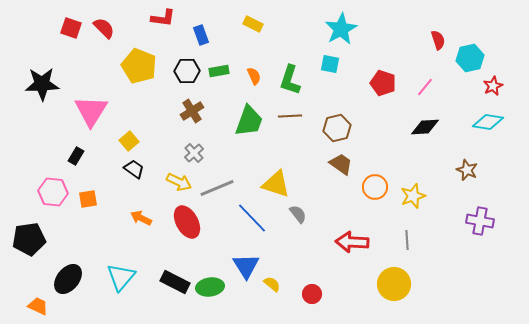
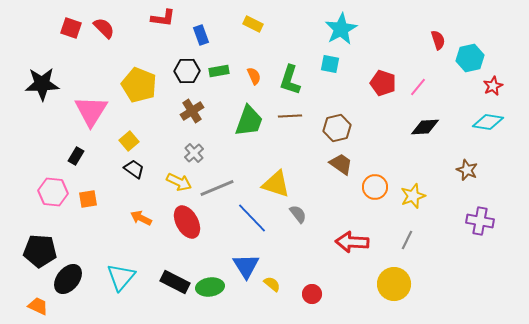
yellow pentagon at (139, 66): moved 19 px down
pink line at (425, 87): moved 7 px left
black pentagon at (29, 239): moved 11 px right, 12 px down; rotated 12 degrees clockwise
gray line at (407, 240): rotated 30 degrees clockwise
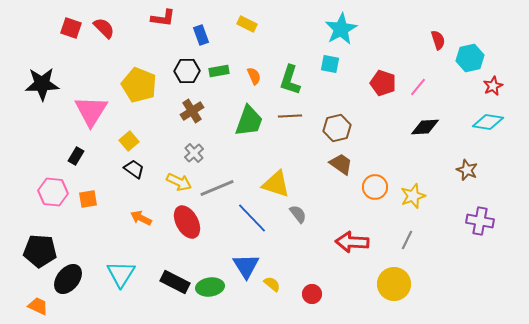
yellow rectangle at (253, 24): moved 6 px left
cyan triangle at (121, 277): moved 3 px up; rotated 8 degrees counterclockwise
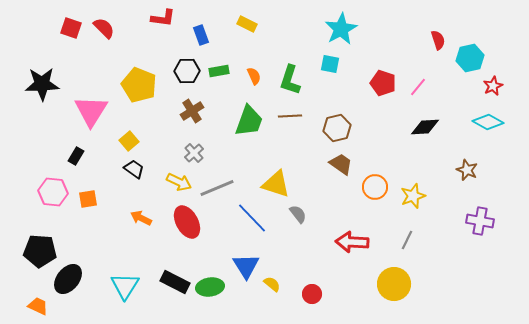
cyan diamond at (488, 122): rotated 20 degrees clockwise
cyan triangle at (121, 274): moved 4 px right, 12 px down
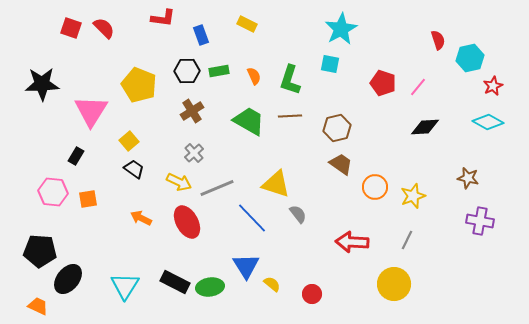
green trapezoid at (249, 121): rotated 80 degrees counterclockwise
brown star at (467, 170): moved 1 px right, 8 px down; rotated 10 degrees counterclockwise
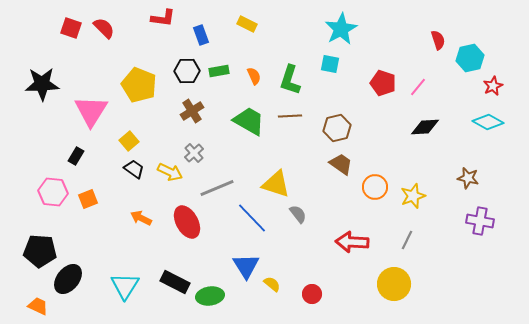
yellow arrow at (179, 182): moved 9 px left, 10 px up
orange square at (88, 199): rotated 12 degrees counterclockwise
green ellipse at (210, 287): moved 9 px down
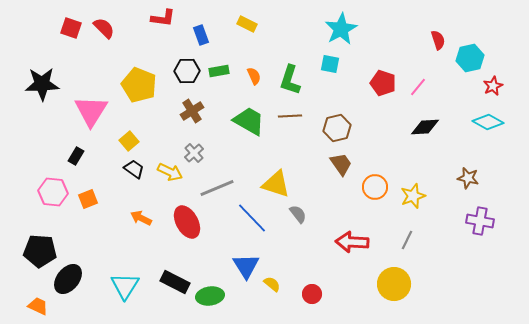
brown trapezoid at (341, 164): rotated 20 degrees clockwise
